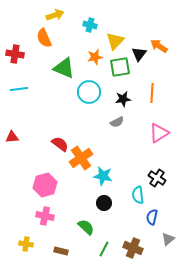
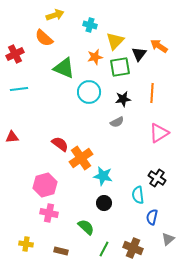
orange semicircle: rotated 24 degrees counterclockwise
red cross: rotated 36 degrees counterclockwise
pink cross: moved 4 px right, 3 px up
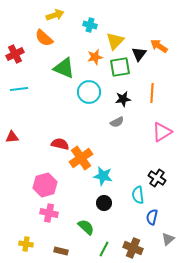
pink triangle: moved 3 px right, 1 px up
red semicircle: rotated 24 degrees counterclockwise
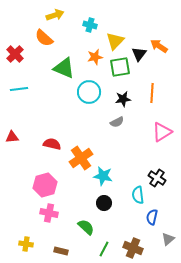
red cross: rotated 18 degrees counterclockwise
red semicircle: moved 8 px left
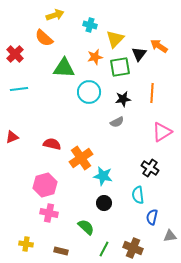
yellow triangle: moved 2 px up
green triangle: rotated 20 degrees counterclockwise
red triangle: rotated 16 degrees counterclockwise
black cross: moved 7 px left, 10 px up
gray triangle: moved 2 px right, 3 px up; rotated 32 degrees clockwise
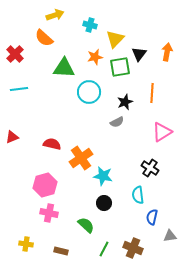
orange arrow: moved 8 px right, 6 px down; rotated 66 degrees clockwise
black star: moved 2 px right, 3 px down; rotated 14 degrees counterclockwise
green semicircle: moved 2 px up
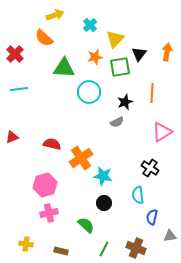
cyan cross: rotated 32 degrees clockwise
pink cross: rotated 24 degrees counterclockwise
brown cross: moved 3 px right
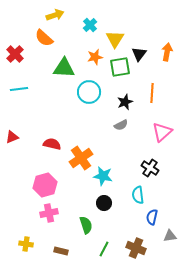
yellow triangle: rotated 12 degrees counterclockwise
gray semicircle: moved 4 px right, 3 px down
pink triangle: rotated 10 degrees counterclockwise
green semicircle: rotated 30 degrees clockwise
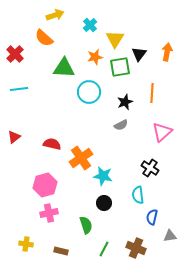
red triangle: moved 2 px right; rotated 16 degrees counterclockwise
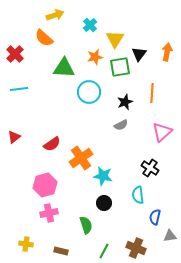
red semicircle: rotated 132 degrees clockwise
blue semicircle: moved 3 px right
green line: moved 2 px down
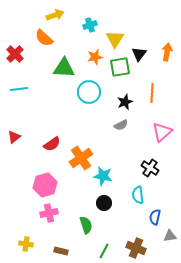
cyan cross: rotated 24 degrees clockwise
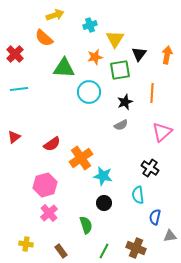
orange arrow: moved 3 px down
green square: moved 3 px down
pink cross: rotated 30 degrees counterclockwise
brown rectangle: rotated 40 degrees clockwise
